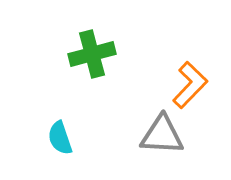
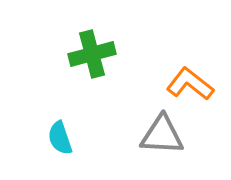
orange L-shape: moved 1 px up; rotated 96 degrees counterclockwise
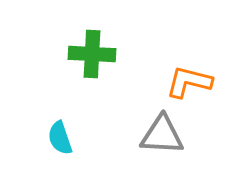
green cross: rotated 18 degrees clockwise
orange L-shape: moved 1 px left, 2 px up; rotated 24 degrees counterclockwise
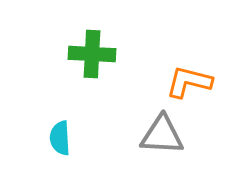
cyan semicircle: rotated 16 degrees clockwise
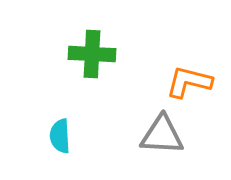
cyan semicircle: moved 2 px up
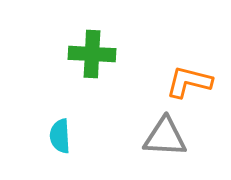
gray triangle: moved 3 px right, 2 px down
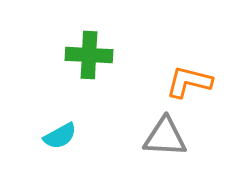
green cross: moved 3 px left, 1 px down
cyan semicircle: rotated 116 degrees counterclockwise
